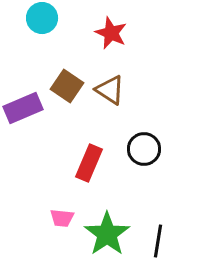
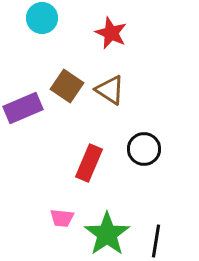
black line: moved 2 px left
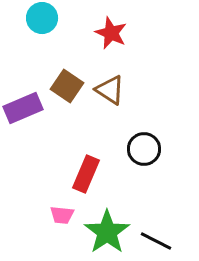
red rectangle: moved 3 px left, 11 px down
pink trapezoid: moved 3 px up
green star: moved 2 px up
black line: rotated 72 degrees counterclockwise
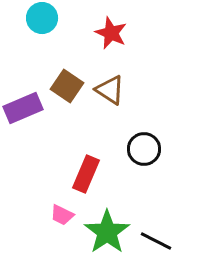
pink trapezoid: rotated 20 degrees clockwise
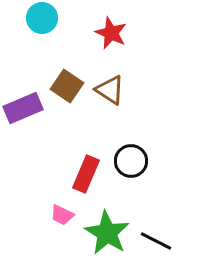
black circle: moved 13 px left, 12 px down
green star: moved 1 px down; rotated 6 degrees counterclockwise
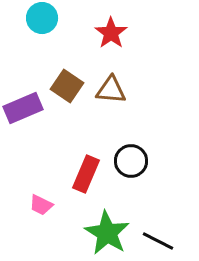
red star: rotated 12 degrees clockwise
brown triangle: moved 1 px right; rotated 28 degrees counterclockwise
pink trapezoid: moved 21 px left, 10 px up
black line: moved 2 px right
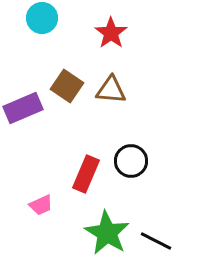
pink trapezoid: rotated 50 degrees counterclockwise
black line: moved 2 px left
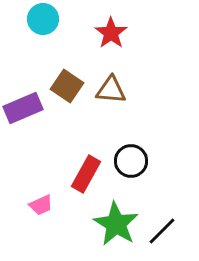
cyan circle: moved 1 px right, 1 px down
red rectangle: rotated 6 degrees clockwise
green star: moved 9 px right, 9 px up
black line: moved 6 px right, 10 px up; rotated 72 degrees counterclockwise
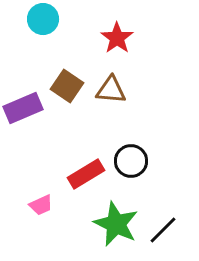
red star: moved 6 px right, 5 px down
red rectangle: rotated 30 degrees clockwise
green star: rotated 6 degrees counterclockwise
black line: moved 1 px right, 1 px up
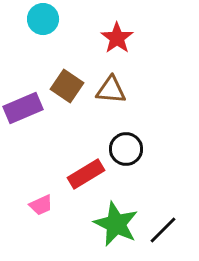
black circle: moved 5 px left, 12 px up
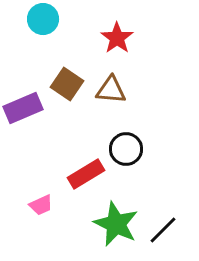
brown square: moved 2 px up
